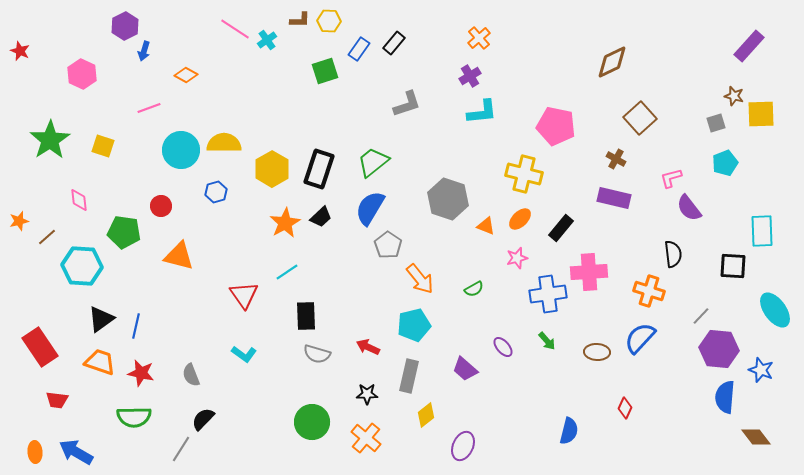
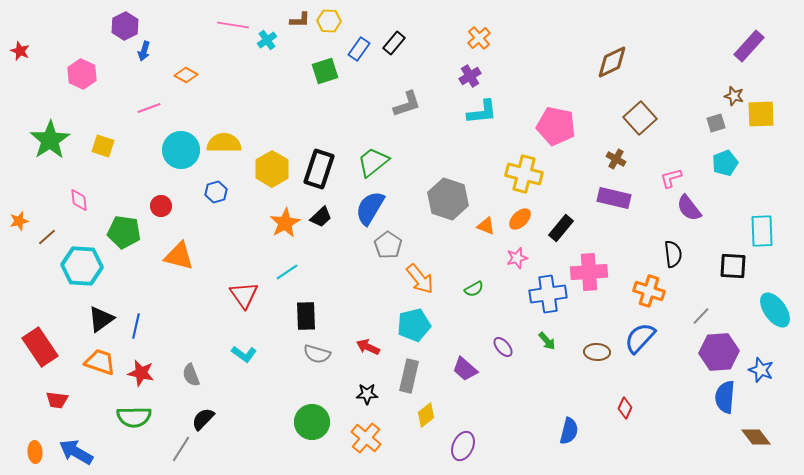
pink line at (235, 29): moved 2 px left, 4 px up; rotated 24 degrees counterclockwise
purple hexagon at (719, 349): moved 3 px down; rotated 9 degrees counterclockwise
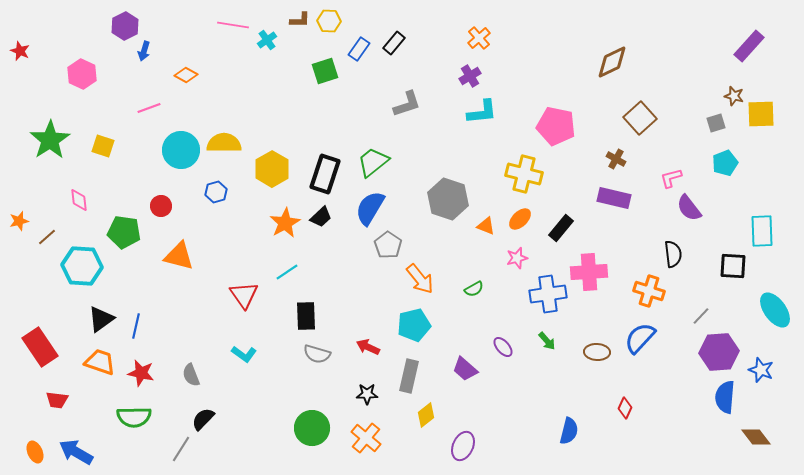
black rectangle at (319, 169): moved 6 px right, 5 px down
green circle at (312, 422): moved 6 px down
orange ellipse at (35, 452): rotated 20 degrees counterclockwise
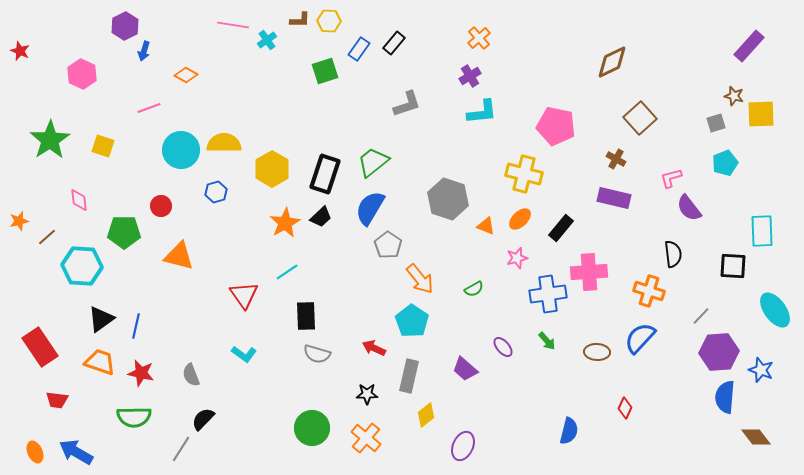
green pentagon at (124, 232): rotated 8 degrees counterclockwise
cyan pentagon at (414, 325): moved 2 px left, 4 px up; rotated 24 degrees counterclockwise
red arrow at (368, 347): moved 6 px right, 1 px down
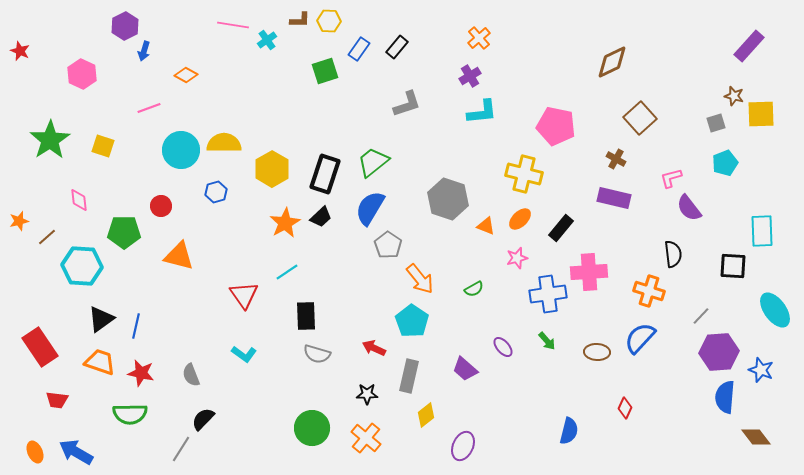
black rectangle at (394, 43): moved 3 px right, 4 px down
green semicircle at (134, 417): moved 4 px left, 3 px up
